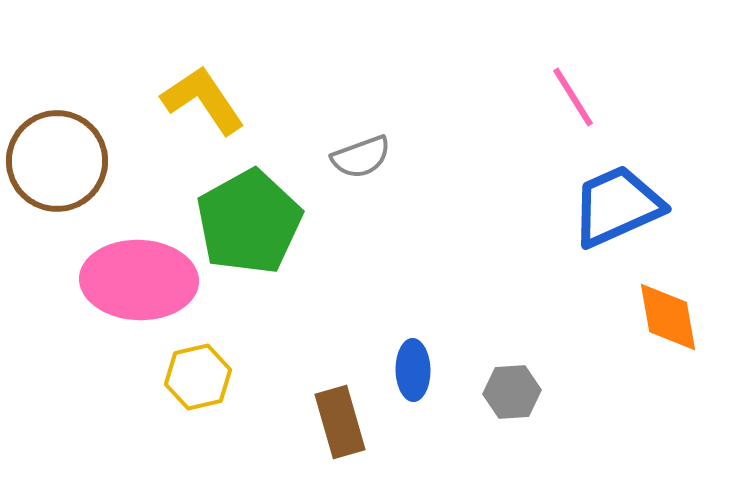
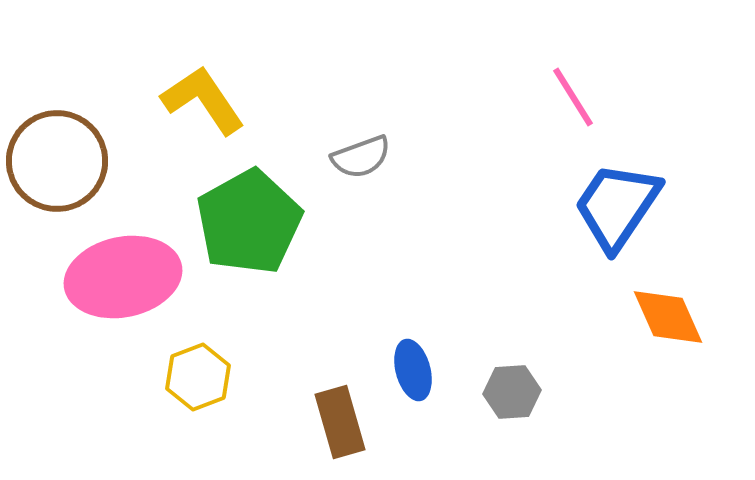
blue trapezoid: rotated 32 degrees counterclockwise
pink ellipse: moved 16 px left, 3 px up; rotated 14 degrees counterclockwise
orange diamond: rotated 14 degrees counterclockwise
blue ellipse: rotated 14 degrees counterclockwise
yellow hexagon: rotated 8 degrees counterclockwise
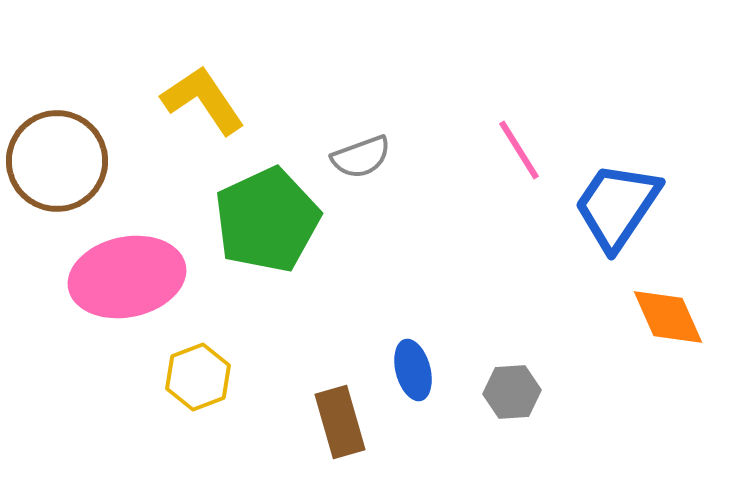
pink line: moved 54 px left, 53 px down
green pentagon: moved 18 px right, 2 px up; rotated 4 degrees clockwise
pink ellipse: moved 4 px right
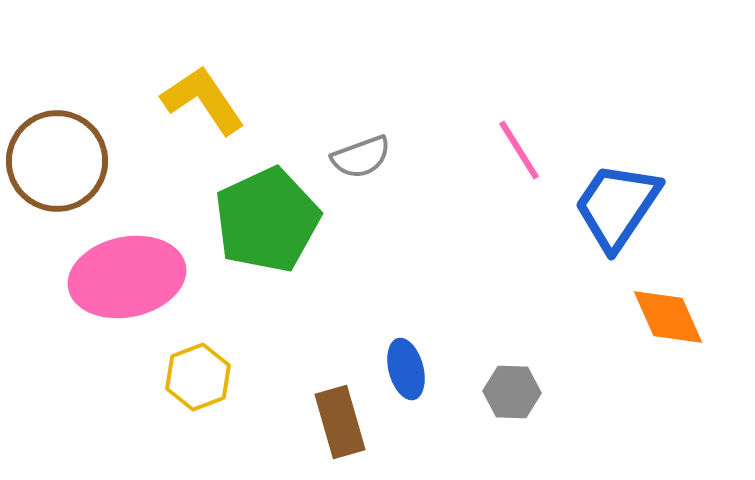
blue ellipse: moved 7 px left, 1 px up
gray hexagon: rotated 6 degrees clockwise
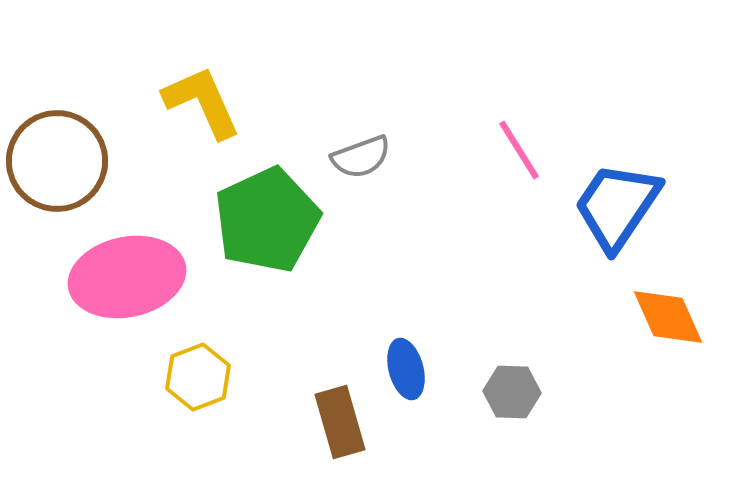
yellow L-shape: moved 1 px left, 2 px down; rotated 10 degrees clockwise
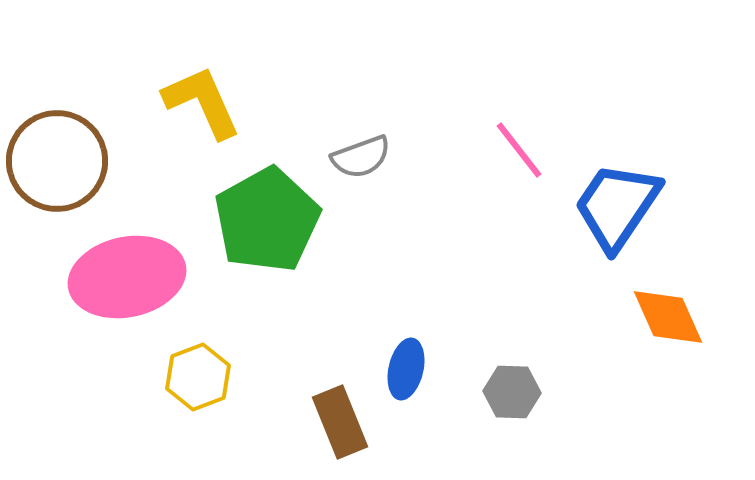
pink line: rotated 6 degrees counterclockwise
green pentagon: rotated 4 degrees counterclockwise
blue ellipse: rotated 28 degrees clockwise
brown rectangle: rotated 6 degrees counterclockwise
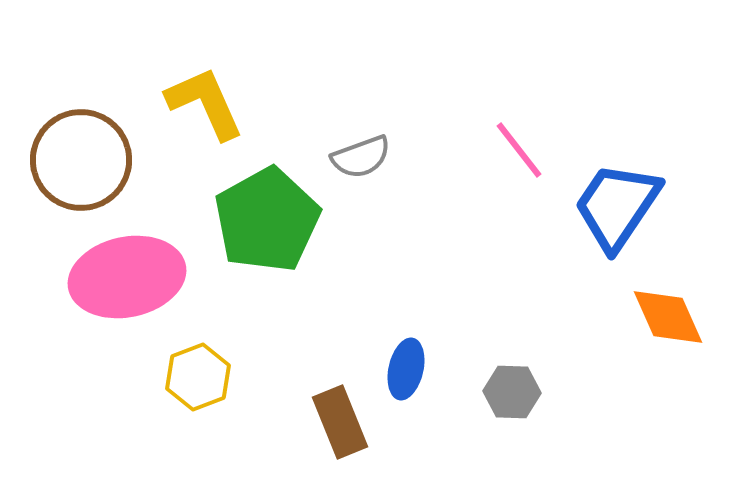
yellow L-shape: moved 3 px right, 1 px down
brown circle: moved 24 px right, 1 px up
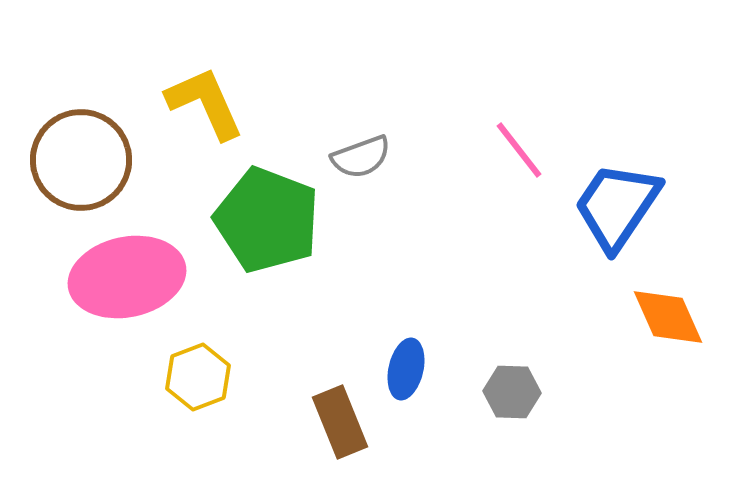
green pentagon: rotated 22 degrees counterclockwise
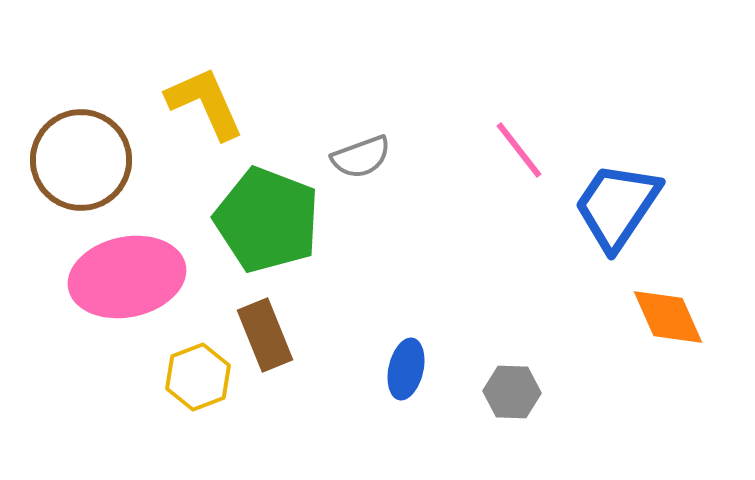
brown rectangle: moved 75 px left, 87 px up
